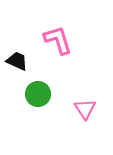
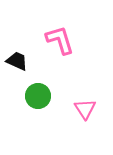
pink L-shape: moved 2 px right
green circle: moved 2 px down
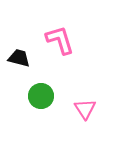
black trapezoid: moved 2 px right, 3 px up; rotated 10 degrees counterclockwise
green circle: moved 3 px right
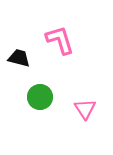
green circle: moved 1 px left, 1 px down
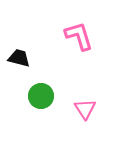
pink L-shape: moved 19 px right, 4 px up
green circle: moved 1 px right, 1 px up
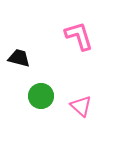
pink triangle: moved 4 px left, 3 px up; rotated 15 degrees counterclockwise
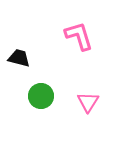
pink triangle: moved 7 px right, 4 px up; rotated 20 degrees clockwise
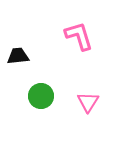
black trapezoid: moved 1 px left, 2 px up; rotated 20 degrees counterclockwise
